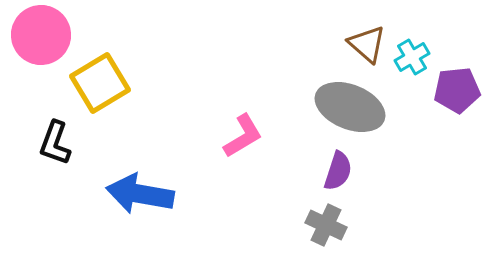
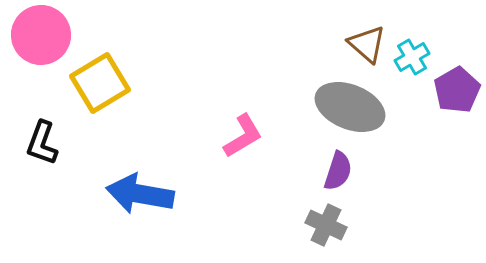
purple pentagon: rotated 24 degrees counterclockwise
black L-shape: moved 13 px left
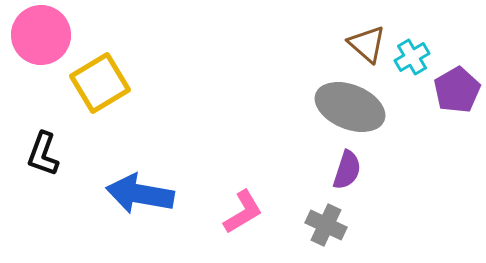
pink L-shape: moved 76 px down
black L-shape: moved 1 px right, 11 px down
purple semicircle: moved 9 px right, 1 px up
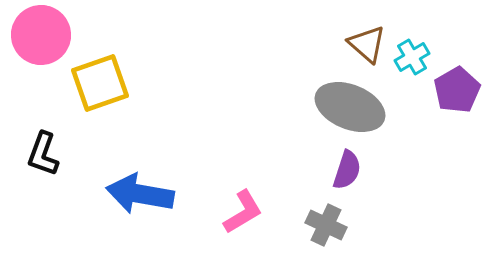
yellow square: rotated 12 degrees clockwise
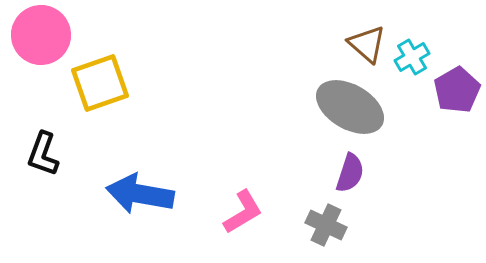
gray ellipse: rotated 8 degrees clockwise
purple semicircle: moved 3 px right, 3 px down
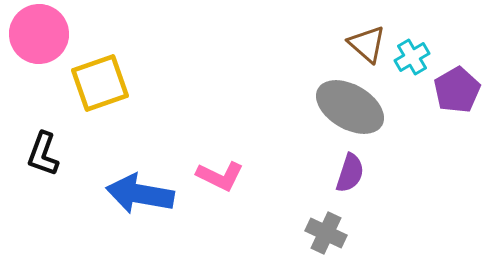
pink circle: moved 2 px left, 1 px up
pink L-shape: moved 23 px left, 36 px up; rotated 57 degrees clockwise
gray cross: moved 8 px down
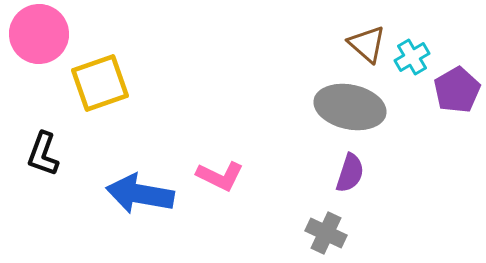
gray ellipse: rotated 18 degrees counterclockwise
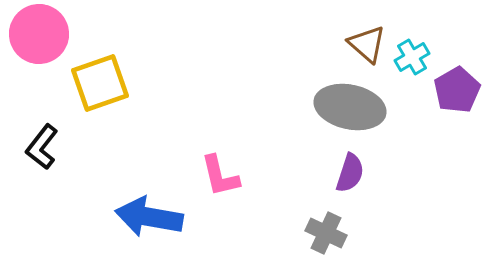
black L-shape: moved 1 px left, 7 px up; rotated 18 degrees clockwise
pink L-shape: rotated 51 degrees clockwise
blue arrow: moved 9 px right, 23 px down
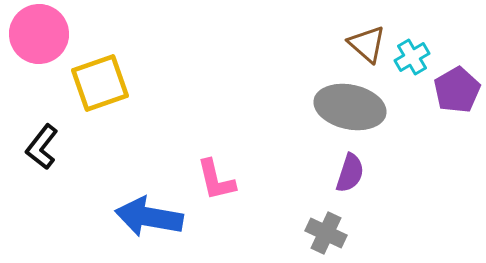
pink L-shape: moved 4 px left, 4 px down
